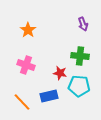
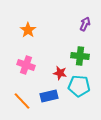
purple arrow: moved 2 px right; rotated 136 degrees counterclockwise
orange line: moved 1 px up
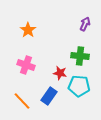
blue rectangle: rotated 42 degrees counterclockwise
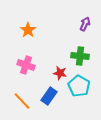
cyan pentagon: rotated 25 degrees clockwise
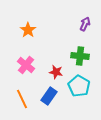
pink cross: rotated 18 degrees clockwise
red star: moved 4 px left, 1 px up
orange line: moved 2 px up; rotated 18 degrees clockwise
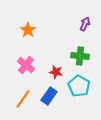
orange line: moved 1 px right; rotated 60 degrees clockwise
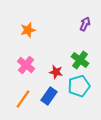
orange star: rotated 21 degrees clockwise
green cross: moved 4 px down; rotated 30 degrees clockwise
cyan pentagon: rotated 25 degrees clockwise
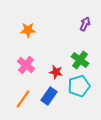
orange star: rotated 14 degrees clockwise
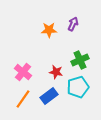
purple arrow: moved 12 px left
orange star: moved 21 px right
green cross: rotated 30 degrees clockwise
pink cross: moved 3 px left, 7 px down
cyan pentagon: moved 1 px left, 1 px down
blue rectangle: rotated 18 degrees clockwise
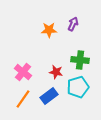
green cross: rotated 30 degrees clockwise
